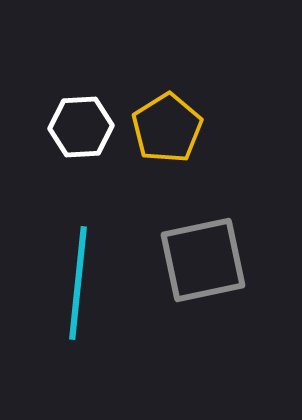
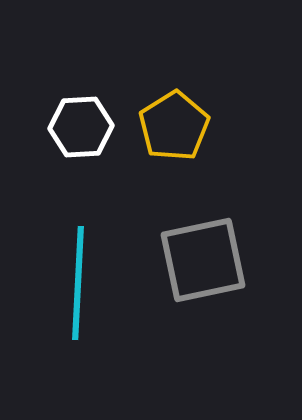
yellow pentagon: moved 7 px right, 2 px up
cyan line: rotated 3 degrees counterclockwise
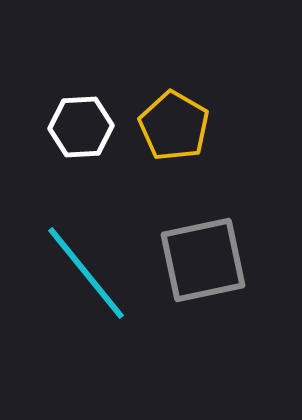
yellow pentagon: rotated 10 degrees counterclockwise
cyan line: moved 8 px right, 10 px up; rotated 42 degrees counterclockwise
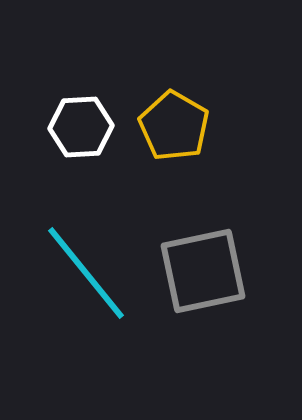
gray square: moved 11 px down
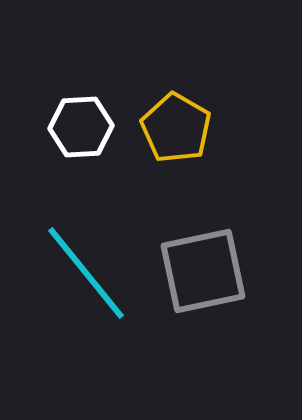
yellow pentagon: moved 2 px right, 2 px down
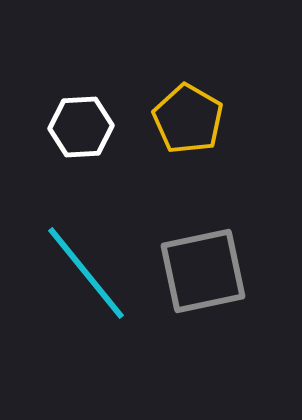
yellow pentagon: moved 12 px right, 9 px up
